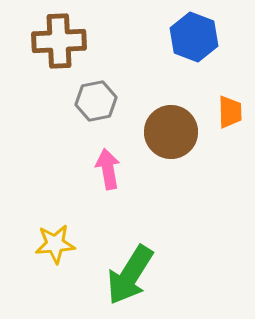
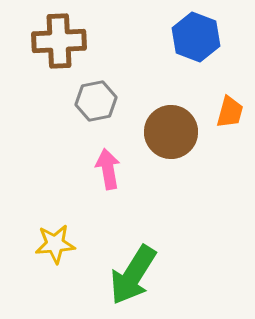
blue hexagon: moved 2 px right
orange trapezoid: rotated 16 degrees clockwise
green arrow: moved 3 px right
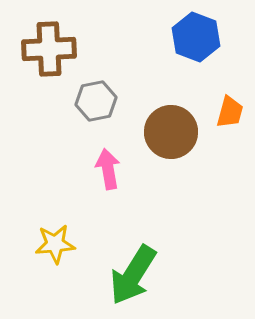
brown cross: moved 10 px left, 8 px down
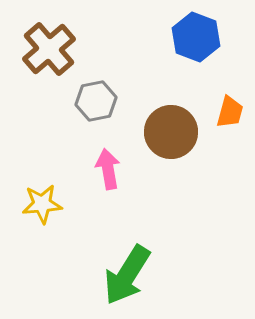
brown cross: rotated 38 degrees counterclockwise
yellow star: moved 13 px left, 40 px up
green arrow: moved 6 px left
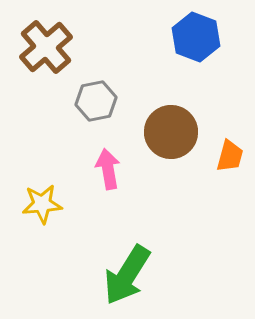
brown cross: moved 3 px left, 2 px up
orange trapezoid: moved 44 px down
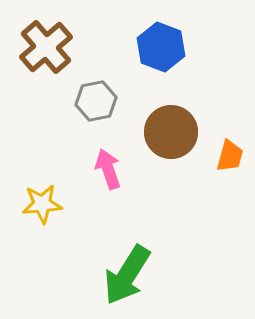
blue hexagon: moved 35 px left, 10 px down
pink arrow: rotated 9 degrees counterclockwise
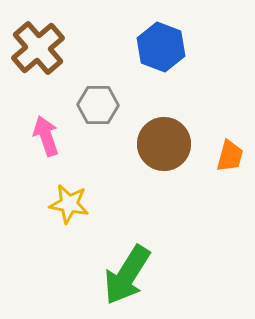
brown cross: moved 8 px left, 1 px down
gray hexagon: moved 2 px right, 4 px down; rotated 12 degrees clockwise
brown circle: moved 7 px left, 12 px down
pink arrow: moved 62 px left, 33 px up
yellow star: moved 27 px right; rotated 15 degrees clockwise
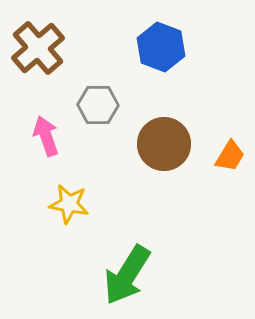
orange trapezoid: rotated 16 degrees clockwise
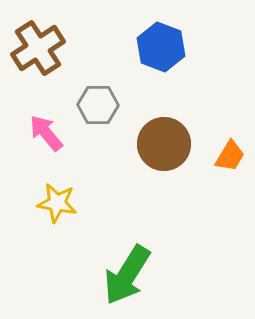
brown cross: rotated 8 degrees clockwise
pink arrow: moved 3 px up; rotated 21 degrees counterclockwise
yellow star: moved 12 px left, 1 px up
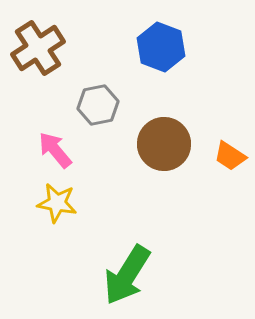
gray hexagon: rotated 12 degrees counterclockwise
pink arrow: moved 9 px right, 17 px down
orange trapezoid: rotated 92 degrees clockwise
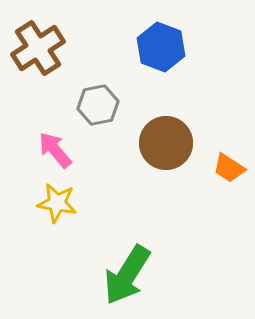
brown circle: moved 2 px right, 1 px up
orange trapezoid: moved 1 px left, 12 px down
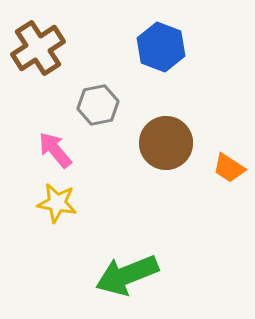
green arrow: rotated 36 degrees clockwise
